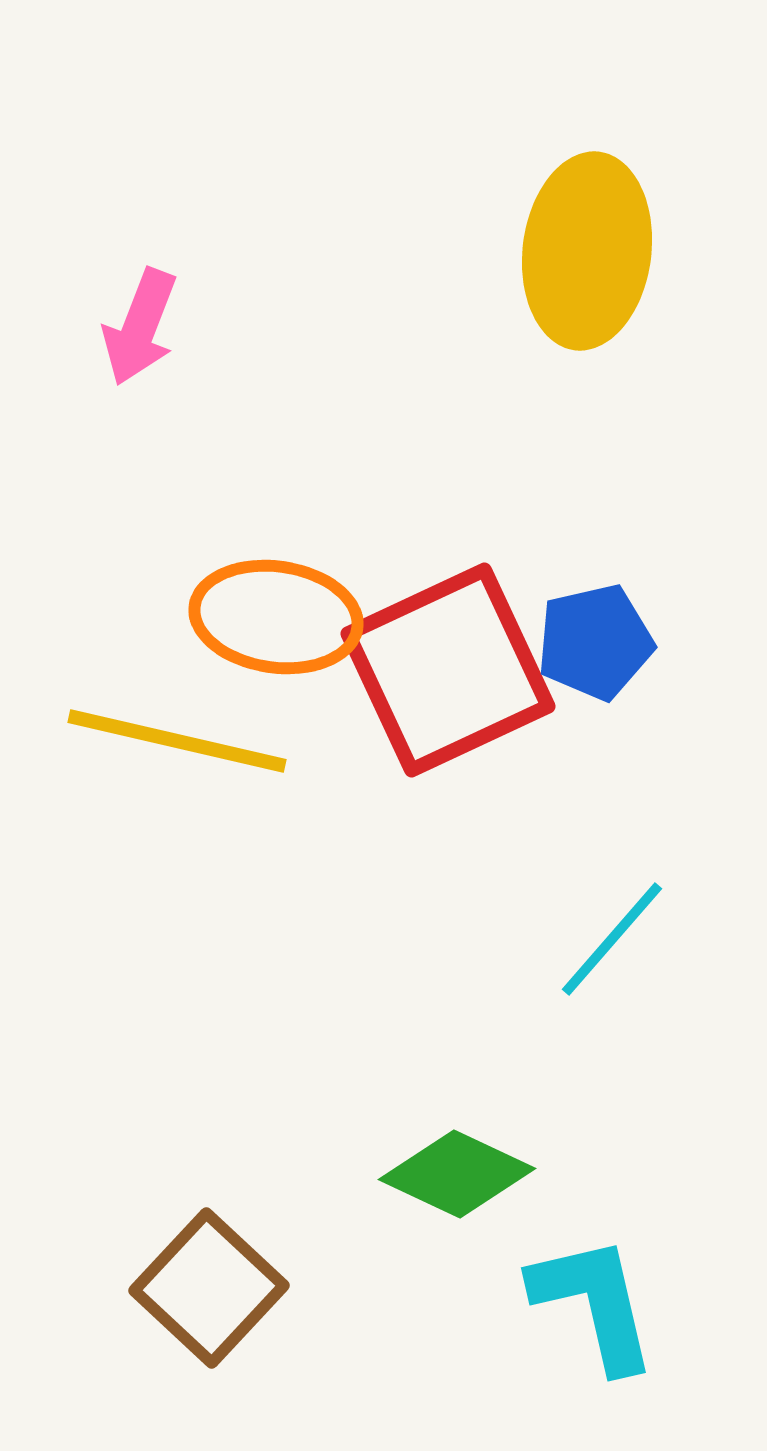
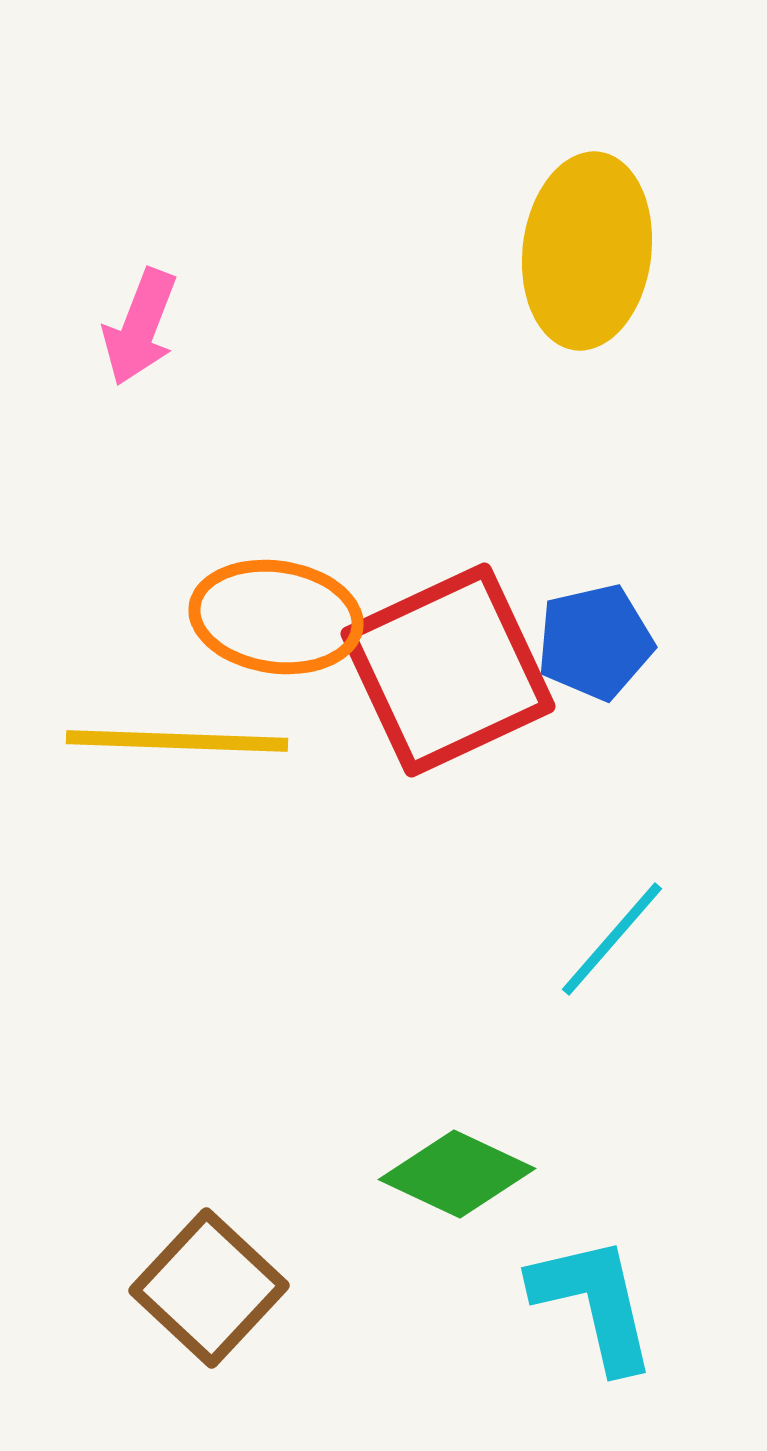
yellow line: rotated 11 degrees counterclockwise
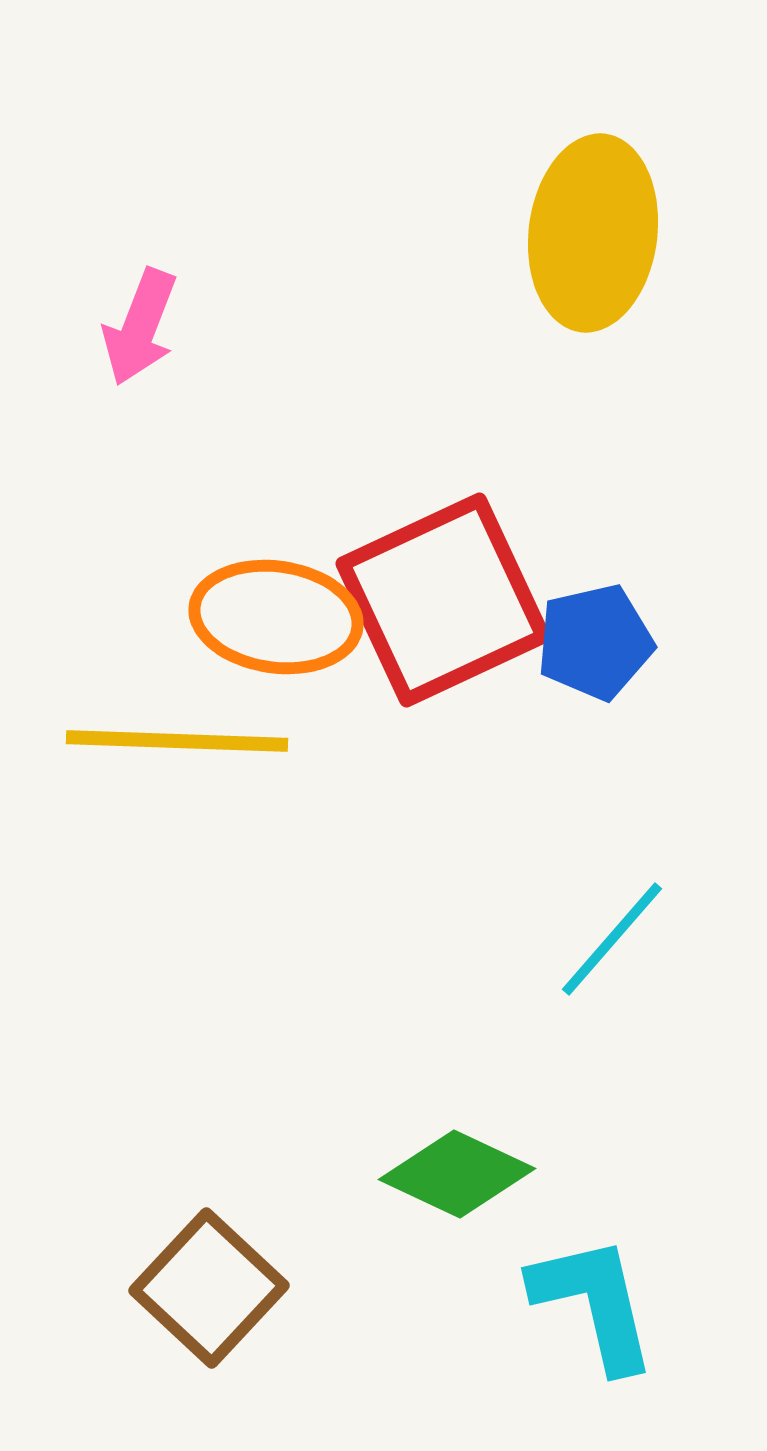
yellow ellipse: moved 6 px right, 18 px up
red square: moved 5 px left, 70 px up
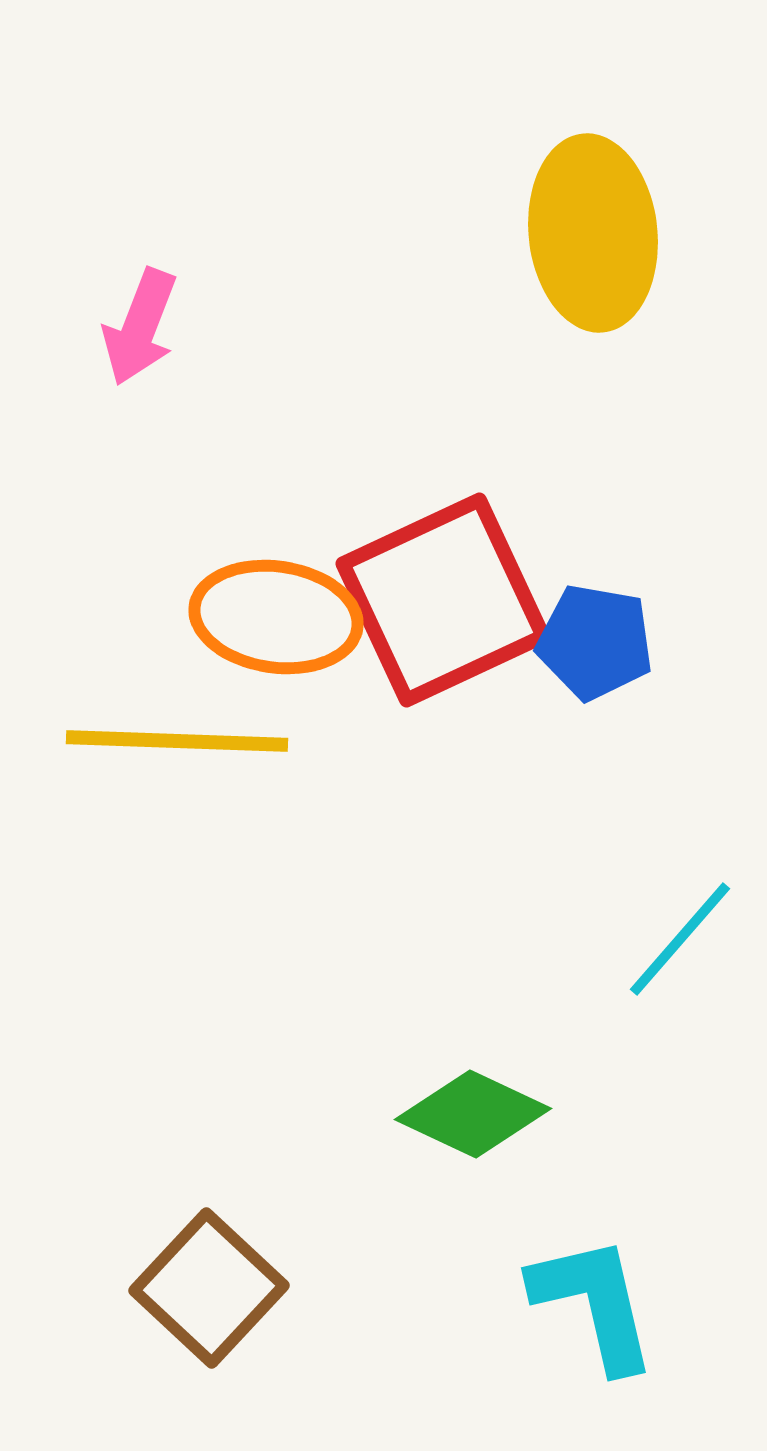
yellow ellipse: rotated 13 degrees counterclockwise
blue pentagon: rotated 23 degrees clockwise
cyan line: moved 68 px right
green diamond: moved 16 px right, 60 px up
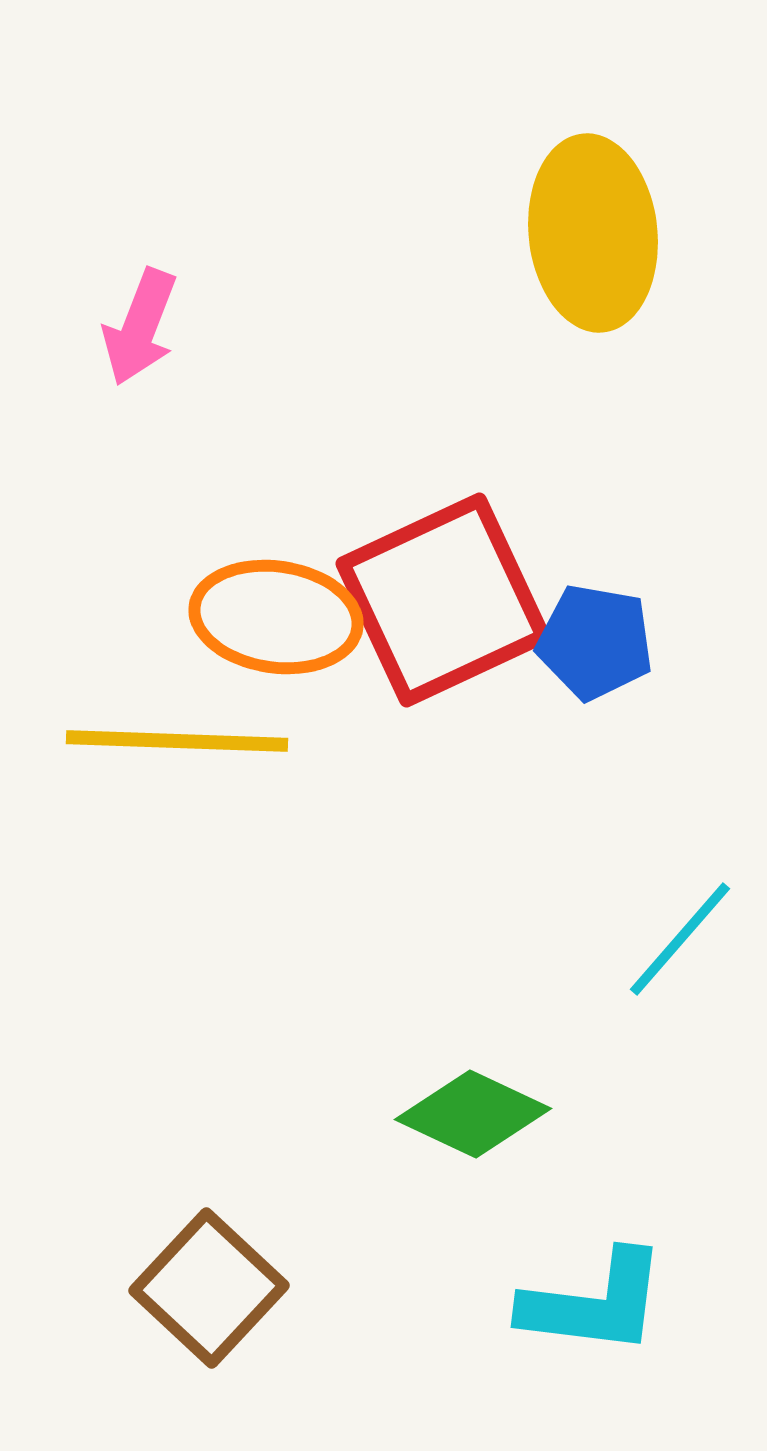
cyan L-shape: rotated 110 degrees clockwise
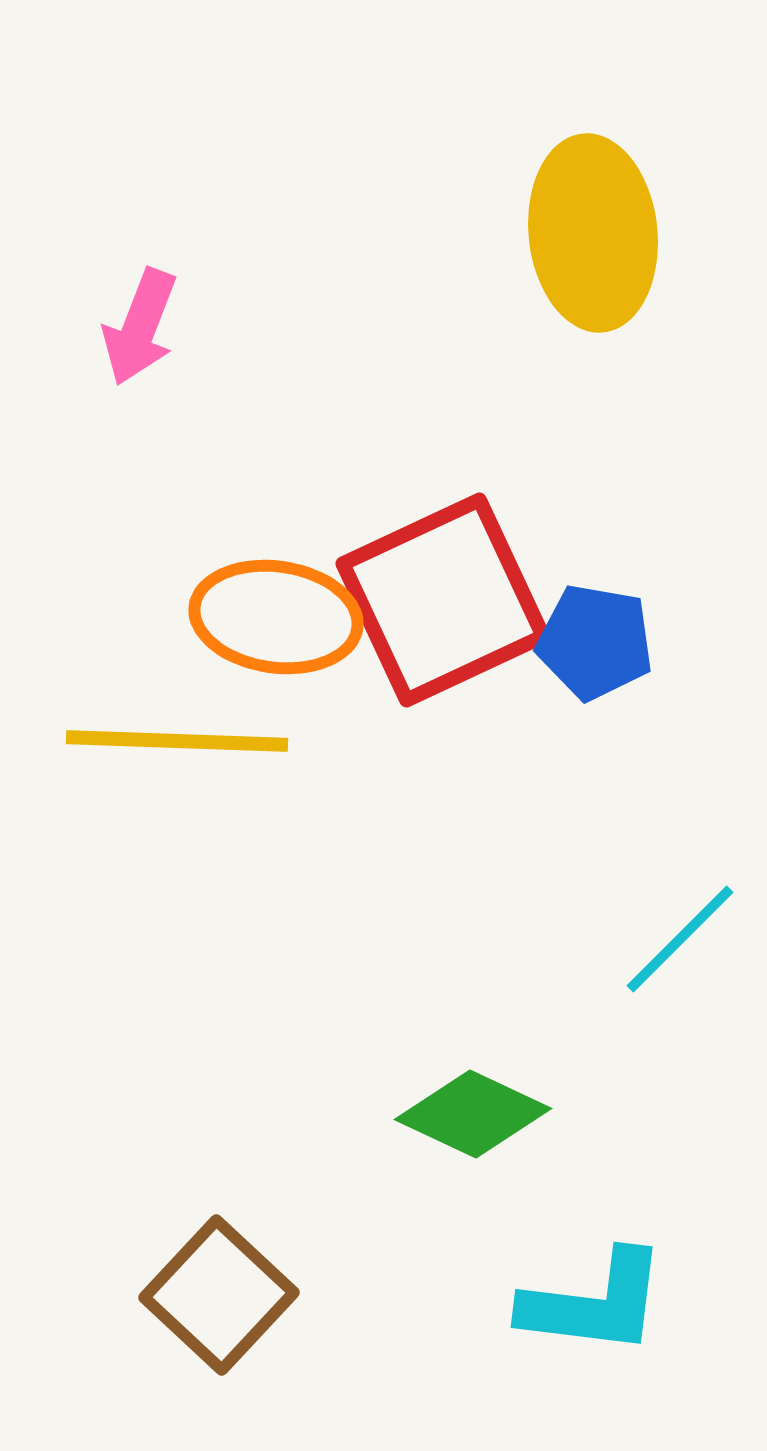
cyan line: rotated 4 degrees clockwise
brown square: moved 10 px right, 7 px down
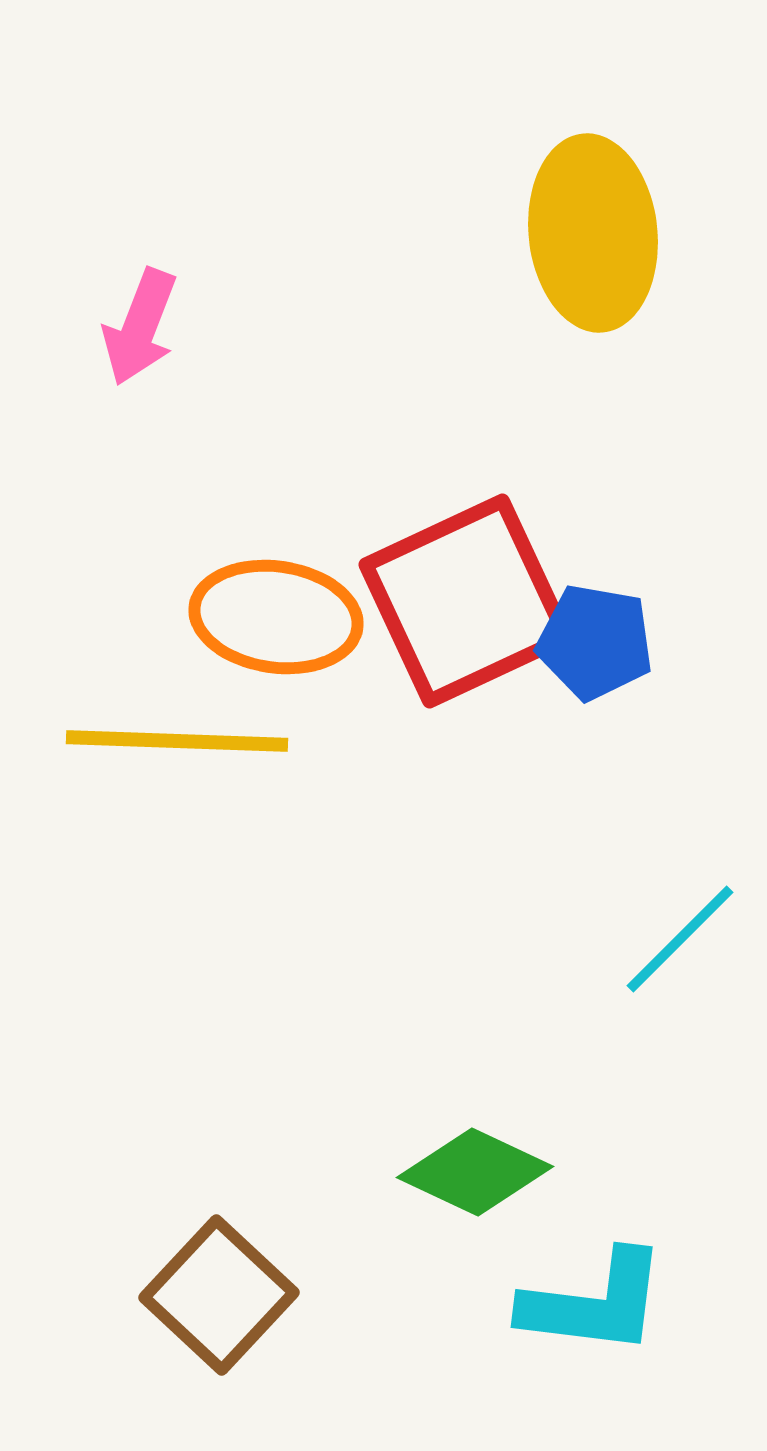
red square: moved 23 px right, 1 px down
green diamond: moved 2 px right, 58 px down
